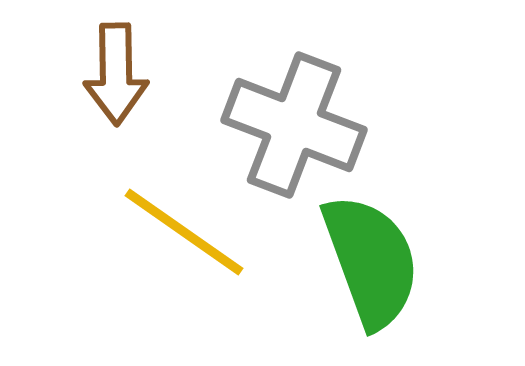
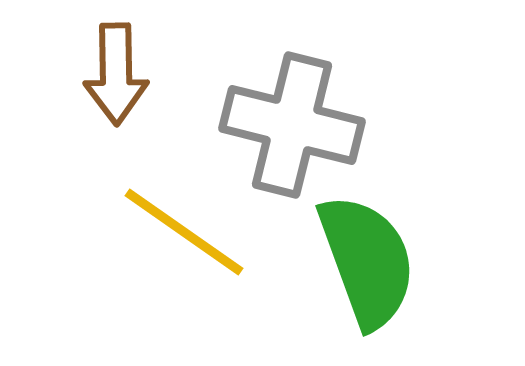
gray cross: moved 2 px left; rotated 7 degrees counterclockwise
green semicircle: moved 4 px left
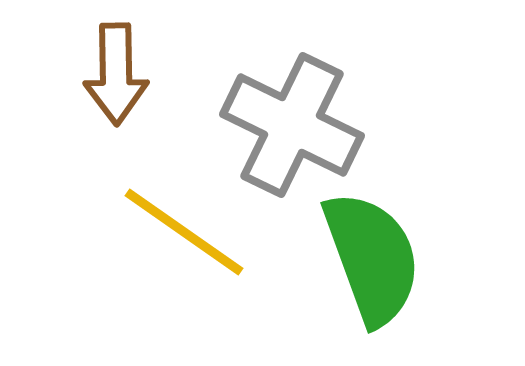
gray cross: rotated 12 degrees clockwise
green semicircle: moved 5 px right, 3 px up
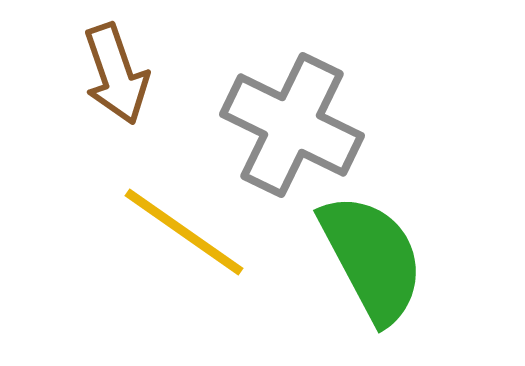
brown arrow: rotated 18 degrees counterclockwise
green semicircle: rotated 8 degrees counterclockwise
